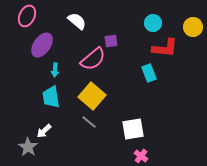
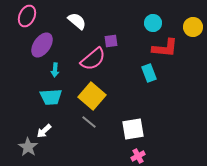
cyan trapezoid: rotated 85 degrees counterclockwise
pink cross: moved 3 px left; rotated 24 degrees clockwise
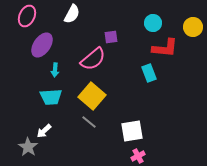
white semicircle: moved 5 px left, 7 px up; rotated 78 degrees clockwise
purple square: moved 4 px up
white square: moved 1 px left, 2 px down
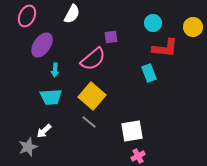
gray star: rotated 18 degrees clockwise
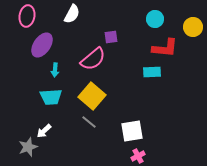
pink ellipse: rotated 15 degrees counterclockwise
cyan circle: moved 2 px right, 4 px up
cyan rectangle: moved 3 px right, 1 px up; rotated 72 degrees counterclockwise
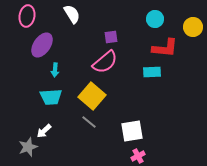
white semicircle: rotated 60 degrees counterclockwise
pink semicircle: moved 12 px right, 3 px down
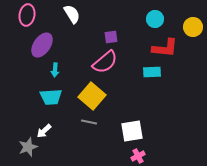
pink ellipse: moved 1 px up
gray line: rotated 28 degrees counterclockwise
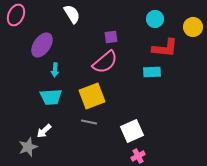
pink ellipse: moved 11 px left; rotated 15 degrees clockwise
yellow square: rotated 28 degrees clockwise
white square: rotated 15 degrees counterclockwise
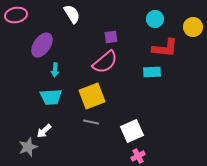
pink ellipse: rotated 55 degrees clockwise
gray line: moved 2 px right
